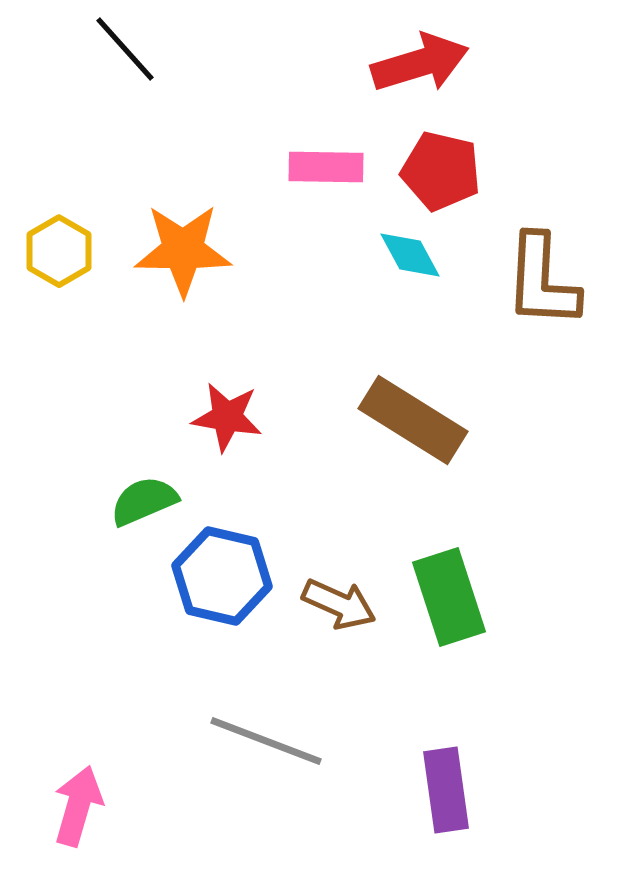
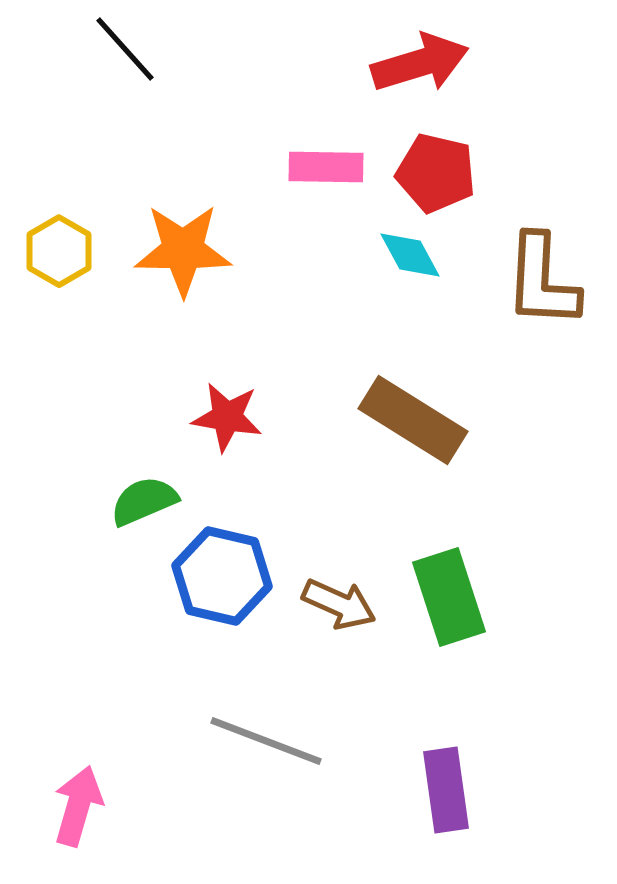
red pentagon: moved 5 px left, 2 px down
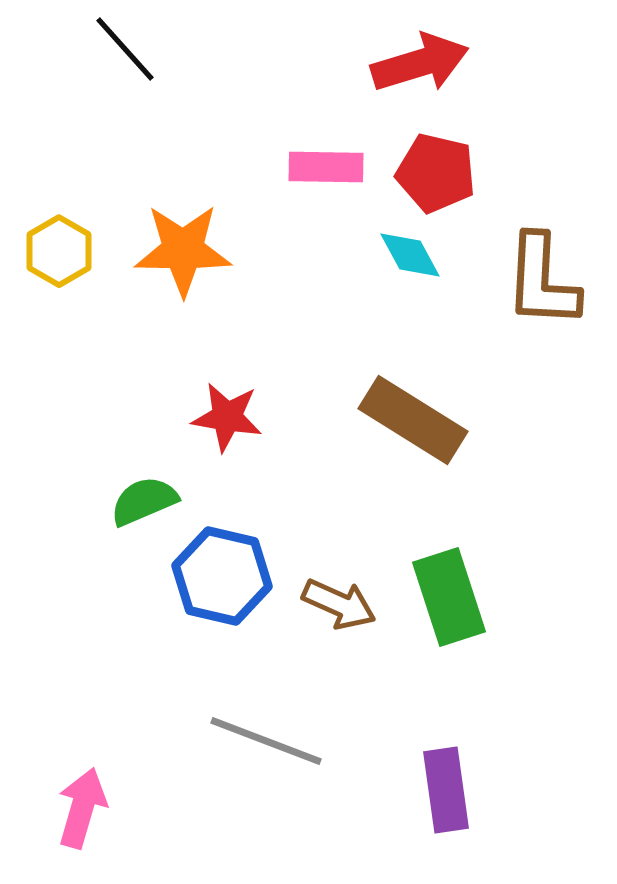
pink arrow: moved 4 px right, 2 px down
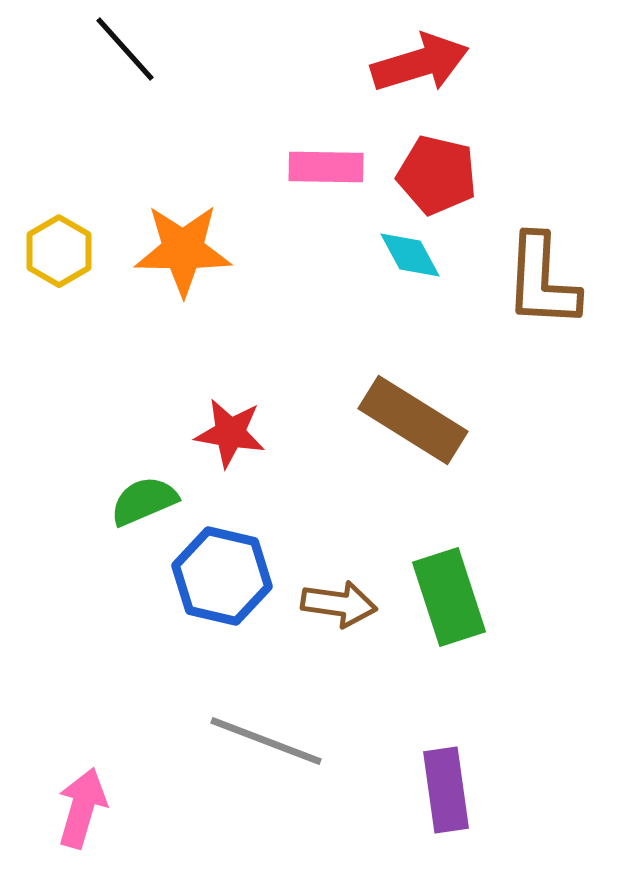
red pentagon: moved 1 px right, 2 px down
red star: moved 3 px right, 16 px down
brown arrow: rotated 16 degrees counterclockwise
